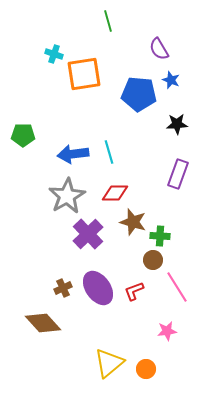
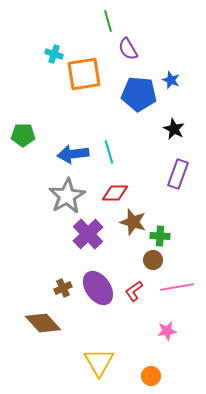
purple semicircle: moved 31 px left
black star: moved 3 px left, 5 px down; rotated 30 degrees clockwise
pink line: rotated 68 degrees counterclockwise
red L-shape: rotated 15 degrees counterclockwise
yellow triangle: moved 10 px left, 1 px up; rotated 20 degrees counterclockwise
orange circle: moved 5 px right, 7 px down
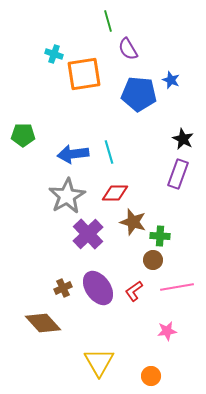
black star: moved 9 px right, 10 px down
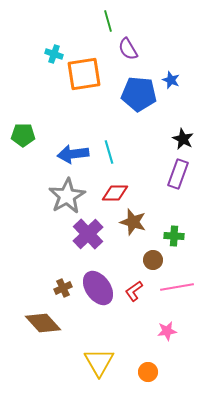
green cross: moved 14 px right
orange circle: moved 3 px left, 4 px up
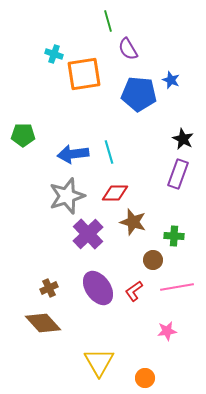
gray star: rotated 12 degrees clockwise
brown cross: moved 14 px left
orange circle: moved 3 px left, 6 px down
